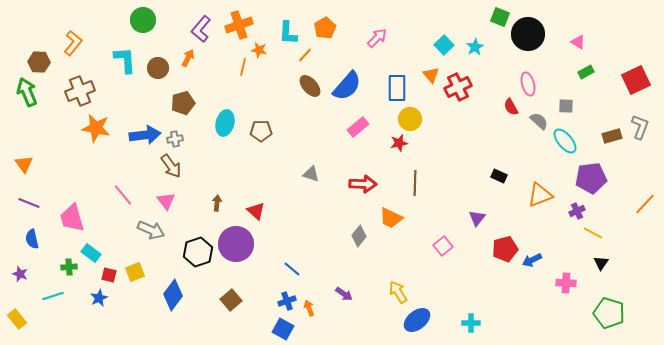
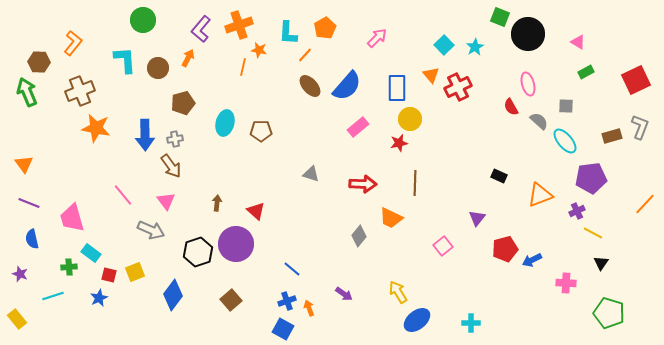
blue arrow at (145, 135): rotated 96 degrees clockwise
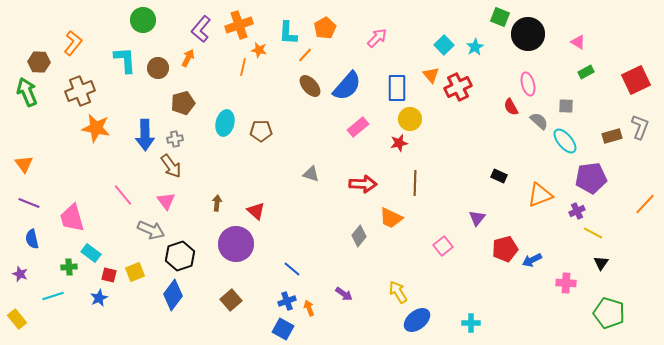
black hexagon at (198, 252): moved 18 px left, 4 px down
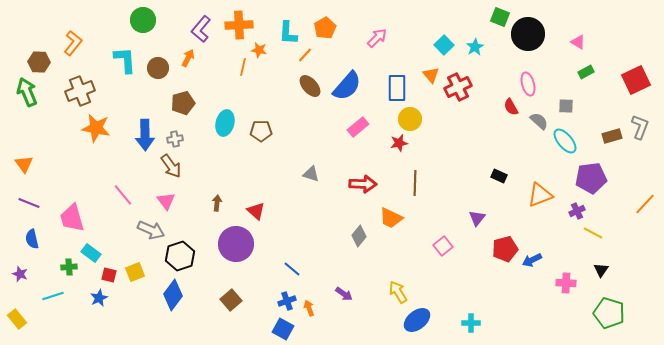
orange cross at (239, 25): rotated 16 degrees clockwise
black triangle at (601, 263): moved 7 px down
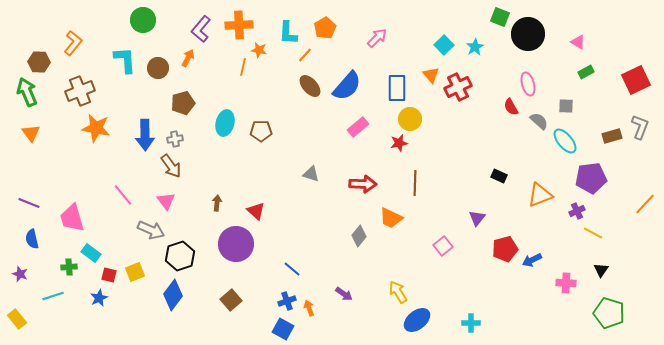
orange triangle at (24, 164): moved 7 px right, 31 px up
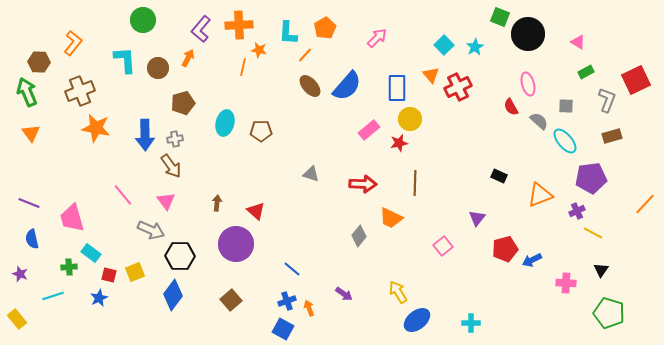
pink rectangle at (358, 127): moved 11 px right, 3 px down
gray L-shape at (640, 127): moved 33 px left, 27 px up
black hexagon at (180, 256): rotated 20 degrees clockwise
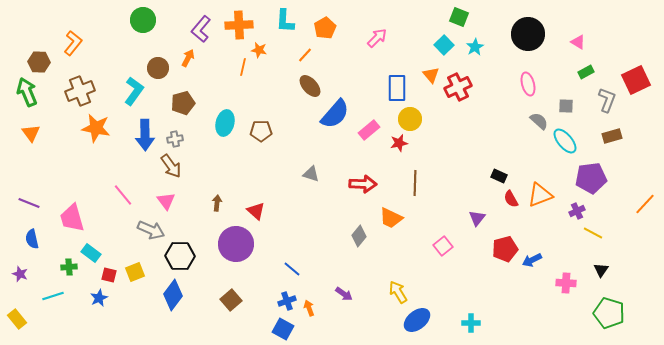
green square at (500, 17): moved 41 px left
cyan L-shape at (288, 33): moved 3 px left, 12 px up
cyan L-shape at (125, 60): moved 9 px right, 31 px down; rotated 40 degrees clockwise
blue semicircle at (347, 86): moved 12 px left, 28 px down
red semicircle at (511, 107): moved 92 px down
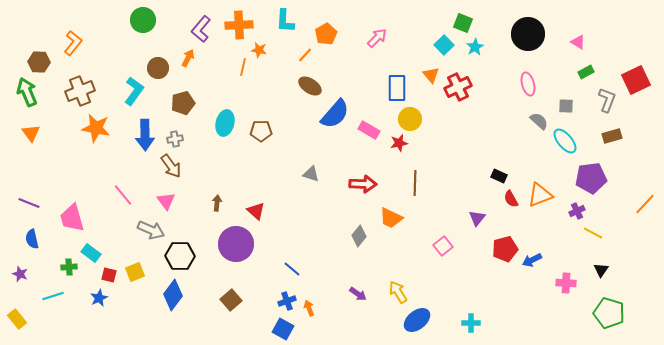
green square at (459, 17): moved 4 px right, 6 px down
orange pentagon at (325, 28): moved 1 px right, 6 px down
brown ellipse at (310, 86): rotated 15 degrees counterclockwise
pink rectangle at (369, 130): rotated 70 degrees clockwise
purple arrow at (344, 294): moved 14 px right
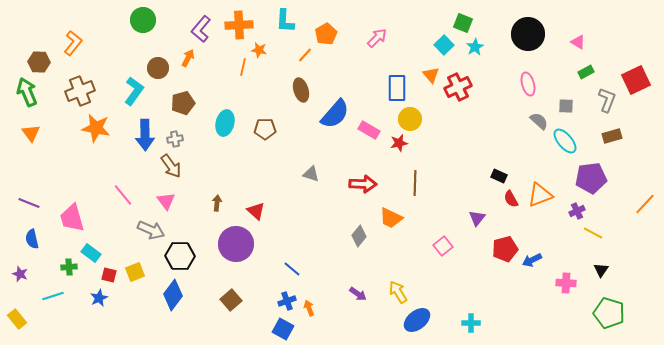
brown ellipse at (310, 86): moved 9 px left, 4 px down; rotated 40 degrees clockwise
brown pentagon at (261, 131): moved 4 px right, 2 px up
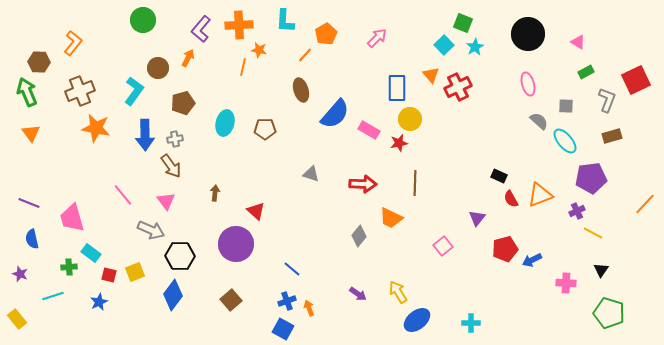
brown arrow at (217, 203): moved 2 px left, 10 px up
blue star at (99, 298): moved 4 px down
